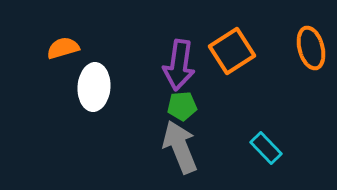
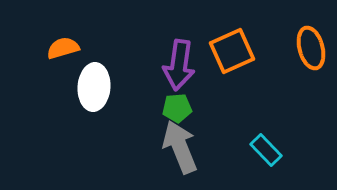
orange square: rotated 9 degrees clockwise
green pentagon: moved 5 px left, 2 px down
cyan rectangle: moved 2 px down
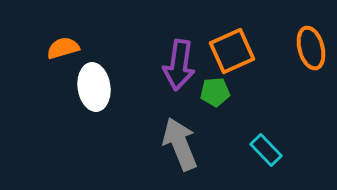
white ellipse: rotated 12 degrees counterclockwise
green pentagon: moved 38 px right, 16 px up
gray arrow: moved 3 px up
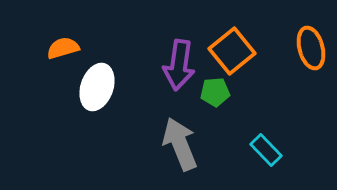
orange square: rotated 15 degrees counterclockwise
white ellipse: moved 3 px right; rotated 27 degrees clockwise
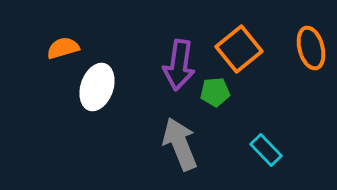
orange square: moved 7 px right, 2 px up
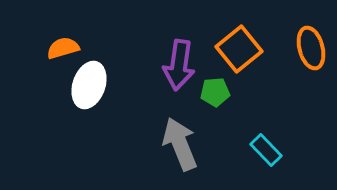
white ellipse: moved 8 px left, 2 px up
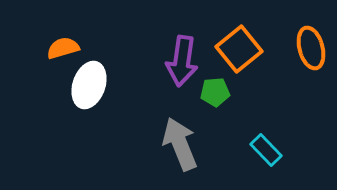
purple arrow: moved 3 px right, 4 px up
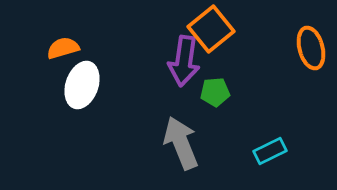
orange square: moved 28 px left, 20 px up
purple arrow: moved 2 px right
white ellipse: moved 7 px left
gray arrow: moved 1 px right, 1 px up
cyan rectangle: moved 4 px right, 1 px down; rotated 72 degrees counterclockwise
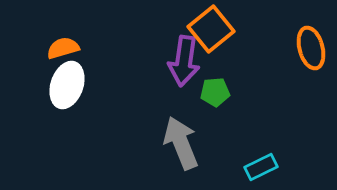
white ellipse: moved 15 px left
cyan rectangle: moved 9 px left, 16 px down
